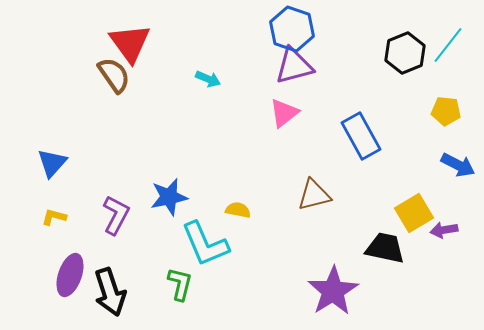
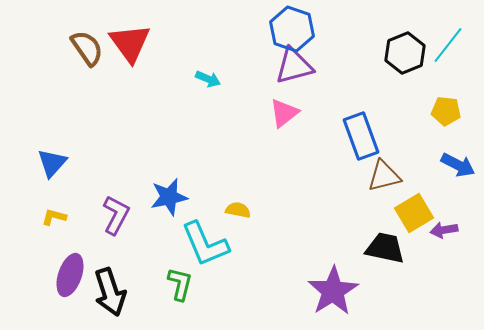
brown semicircle: moved 27 px left, 27 px up
blue rectangle: rotated 9 degrees clockwise
brown triangle: moved 70 px right, 19 px up
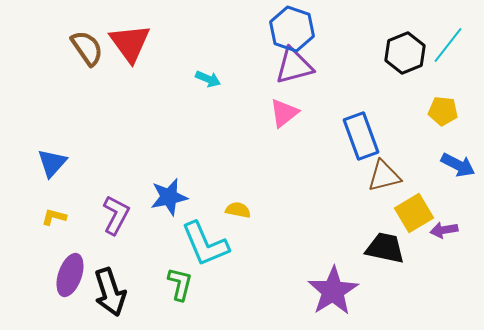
yellow pentagon: moved 3 px left
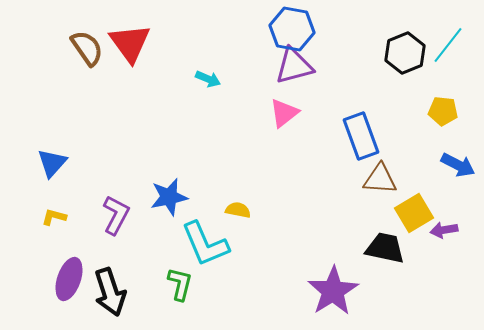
blue hexagon: rotated 9 degrees counterclockwise
brown triangle: moved 4 px left, 3 px down; rotated 18 degrees clockwise
purple ellipse: moved 1 px left, 4 px down
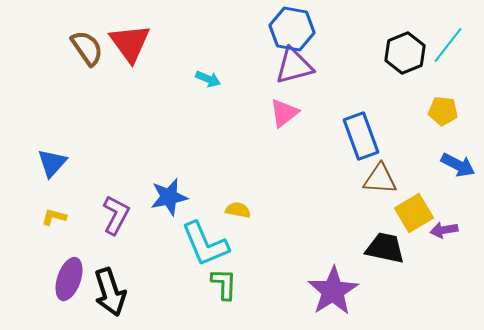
green L-shape: moved 44 px right; rotated 12 degrees counterclockwise
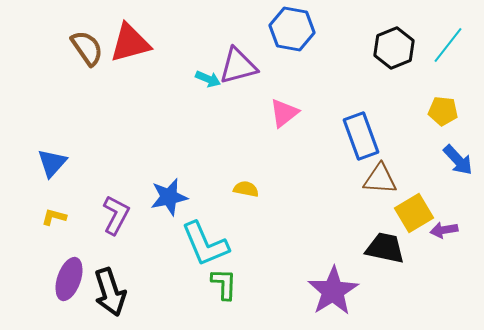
red triangle: rotated 51 degrees clockwise
black hexagon: moved 11 px left, 5 px up
purple triangle: moved 56 px left
blue arrow: moved 5 px up; rotated 20 degrees clockwise
yellow semicircle: moved 8 px right, 21 px up
